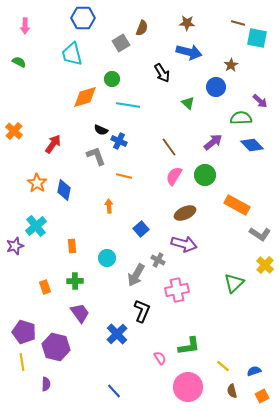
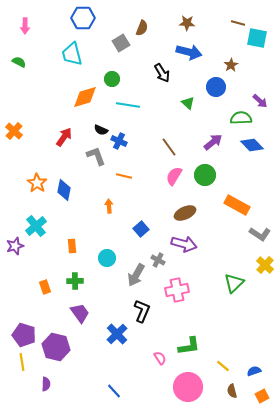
red arrow at (53, 144): moved 11 px right, 7 px up
purple pentagon at (24, 332): moved 3 px down
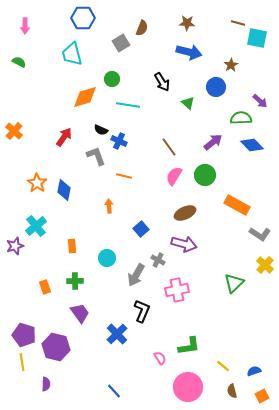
black arrow at (162, 73): moved 9 px down
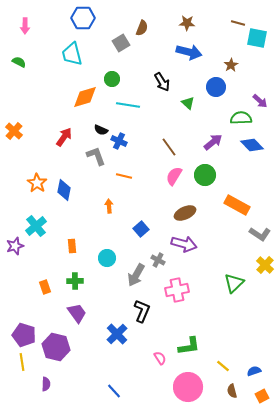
purple trapezoid at (80, 313): moved 3 px left
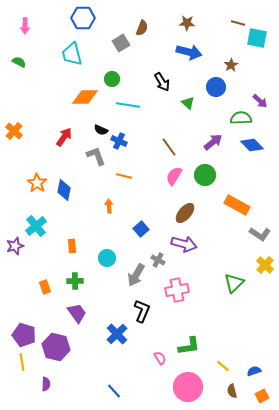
orange diamond at (85, 97): rotated 16 degrees clockwise
brown ellipse at (185, 213): rotated 25 degrees counterclockwise
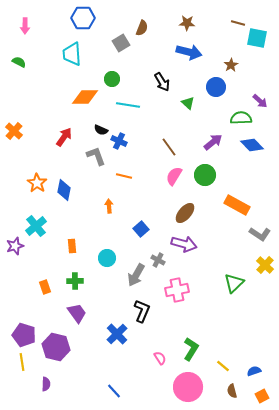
cyan trapezoid at (72, 54): rotated 10 degrees clockwise
green L-shape at (189, 346): moved 2 px right, 3 px down; rotated 50 degrees counterclockwise
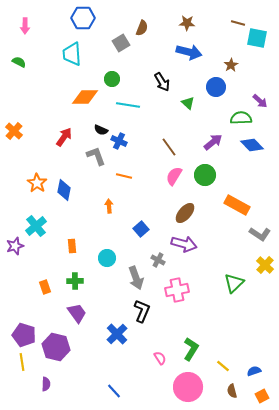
gray arrow at (136, 275): moved 3 px down; rotated 50 degrees counterclockwise
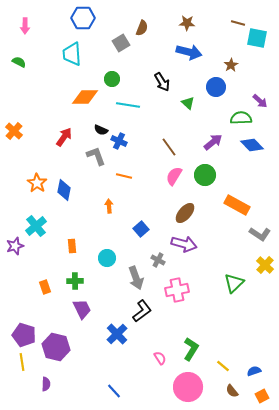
black L-shape at (142, 311): rotated 30 degrees clockwise
purple trapezoid at (77, 313): moved 5 px right, 4 px up; rotated 10 degrees clockwise
brown semicircle at (232, 391): rotated 24 degrees counterclockwise
